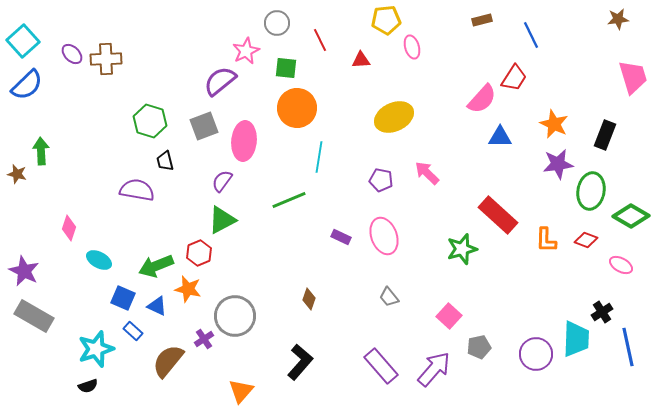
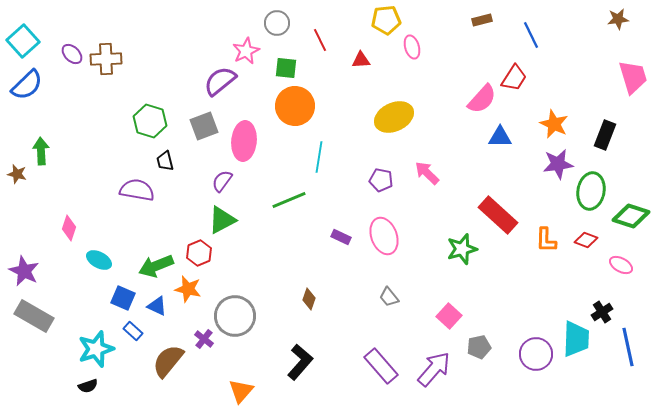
orange circle at (297, 108): moved 2 px left, 2 px up
green diamond at (631, 216): rotated 12 degrees counterclockwise
purple cross at (204, 339): rotated 18 degrees counterclockwise
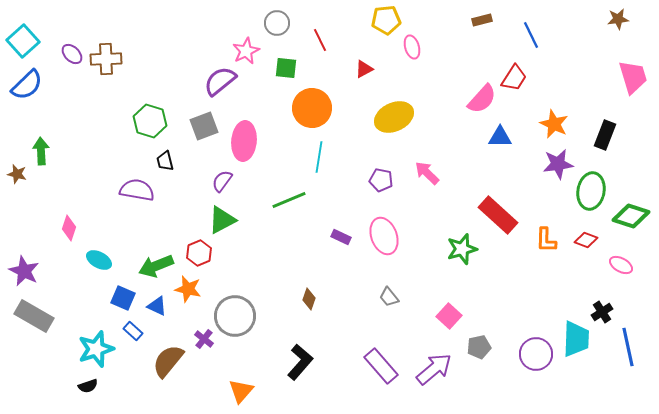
red triangle at (361, 60): moved 3 px right, 9 px down; rotated 24 degrees counterclockwise
orange circle at (295, 106): moved 17 px right, 2 px down
purple arrow at (434, 369): rotated 9 degrees clockwise
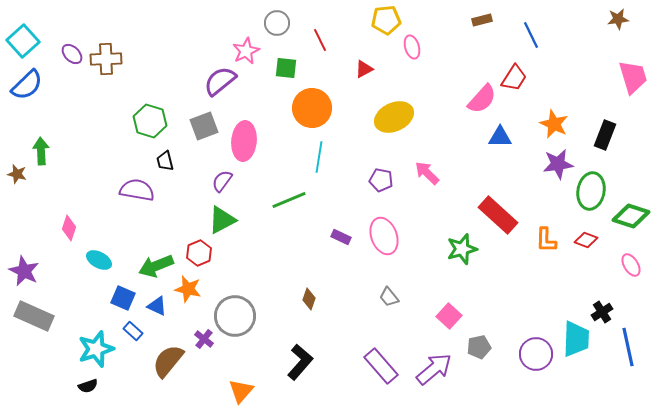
pink ellipse at (621, 265): moved 10 px right; rotated 30 degrees clockwise
gray rectangle at (34, 316): rotated 6 degrees counterclockwise
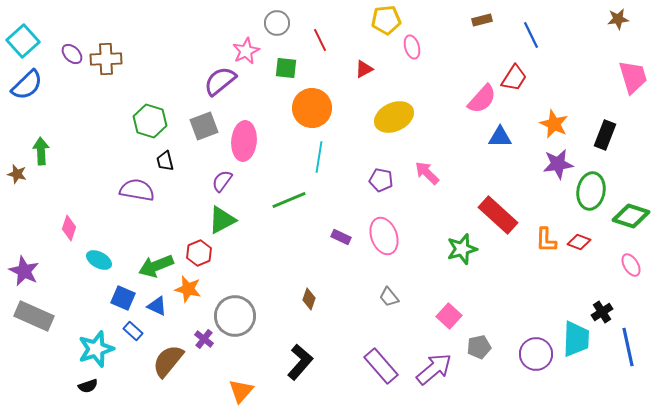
red diamond at (586, 240): moved 7 px left, 2 px down
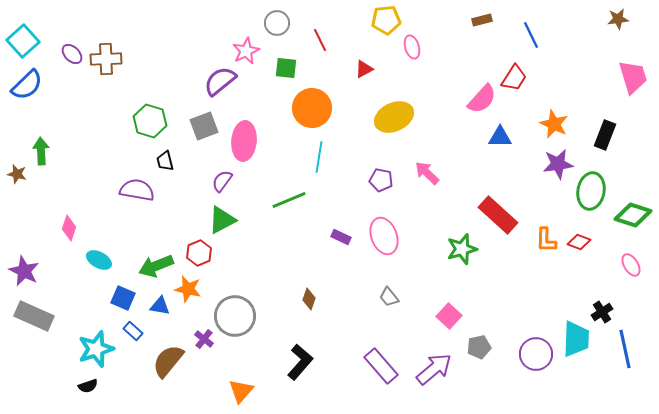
green diamond at (631, 216): moved 2 px right, 1 px up
blue triangle at (157, 306): moved 3 px right; rotated 15 degrees counterclockwise
blue line at (628, 347): moved 3 px left, 2 px down
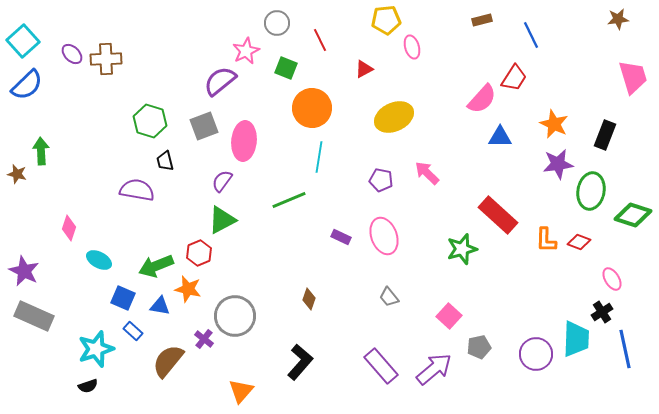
green square at (286, 68): rotated 15 degrees clockwise
pink ellipse at (631, 265): moved 19 px left, 14 px down
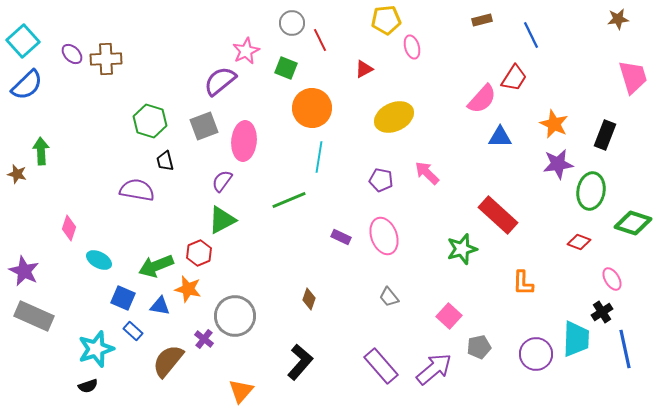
gray circle at (277, 23): moved 15 px right
green diamond at (633, 215): moved 8 px down
orange L-shape at (546, 240): moved 23 px left, 43 px down
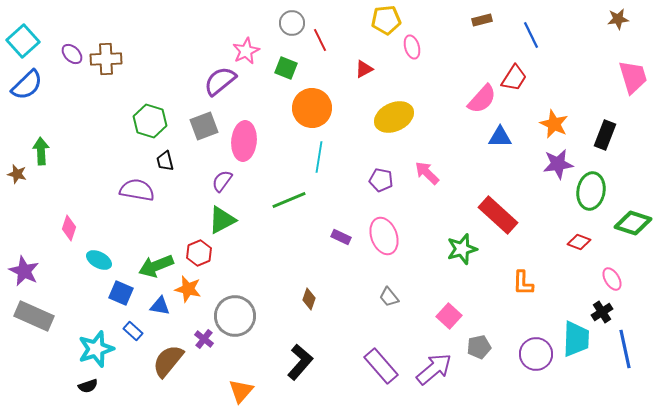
blue square at (123, 298): moved 2 px left, 5 px up
